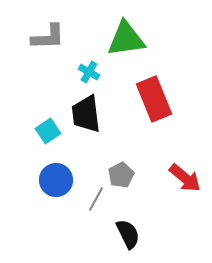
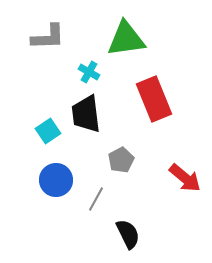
gray pentagon: moved 15 px up
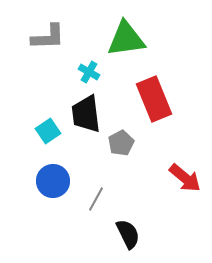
gray pentagon: moved 17 px up
blue circle: moved 3 px left, 1 px down
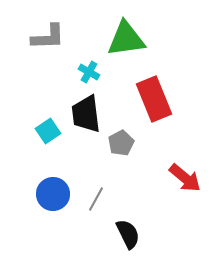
blue circle: moved 13 px down
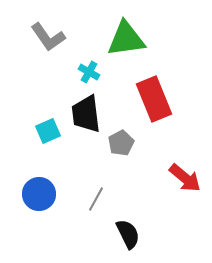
gray L-shape: rotated 57 degrees clockwise
cyan square: rotated 10 degrees clockwise
blue circle: moved 14 px left
